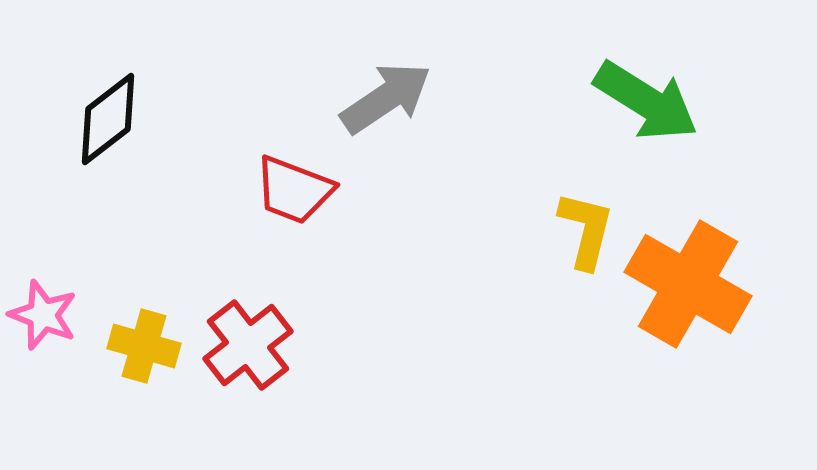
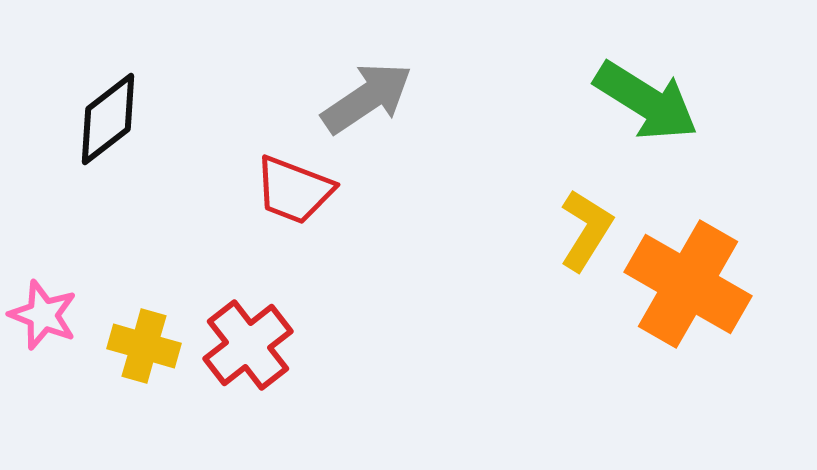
gray arrow: moved 19 px left
yellow L-shape: rotated 18 degrees clockwise
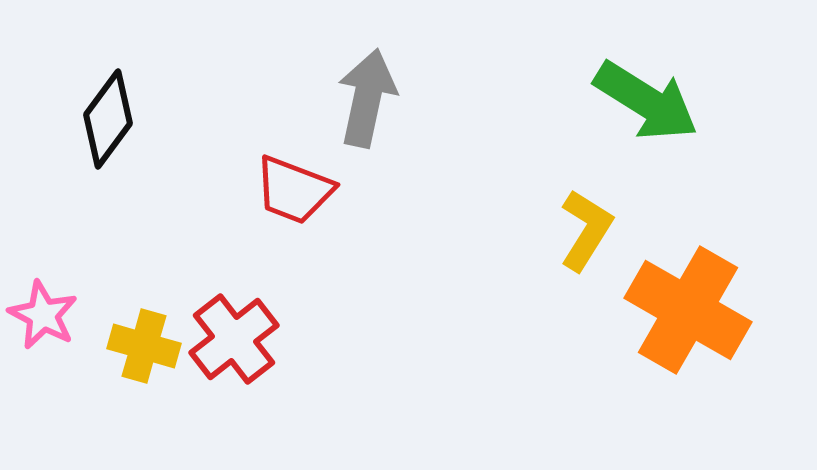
gray arrow: rotated 44 degrees counterclockwise
black diamond: rotated 16 degrees counterclockwise
orange cross: moved 26 px down
pink star: rotated 6 degrees clockwise
red cross: moved 14 px left, 6 px up
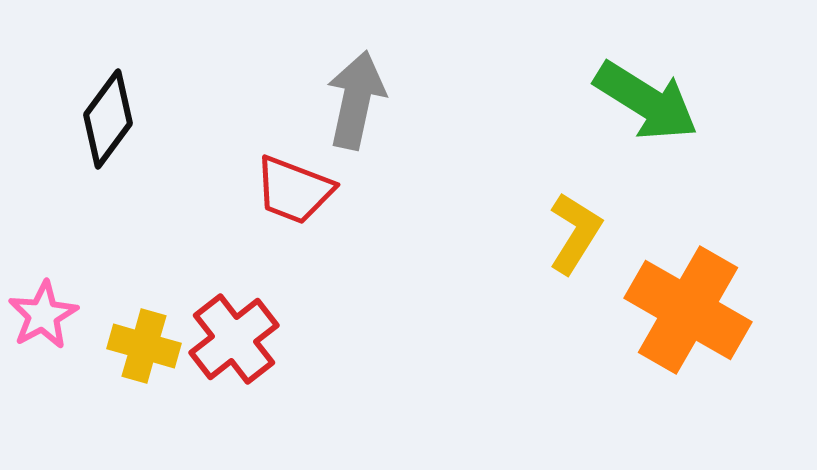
gray arrow: moved 11 px left, 2 px down
yellow L-shape: moved 11 px left, 3 px down
pink star: rotated 16 degrees clockwise
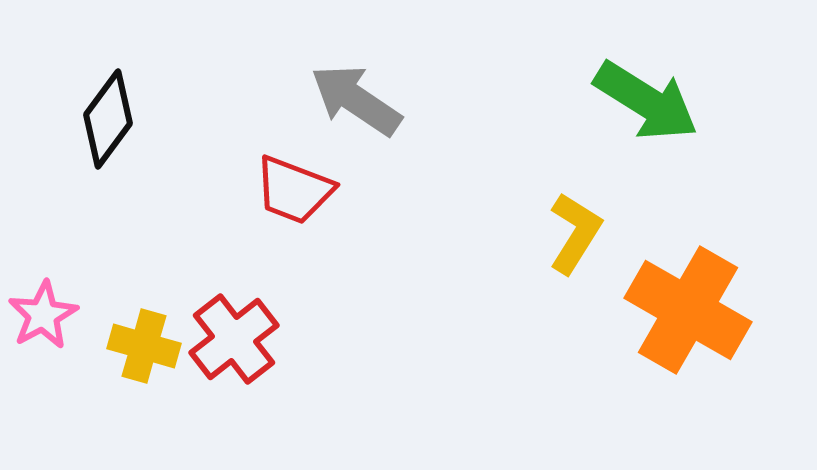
gray arrow: rotated 68 degrees counterclockwise
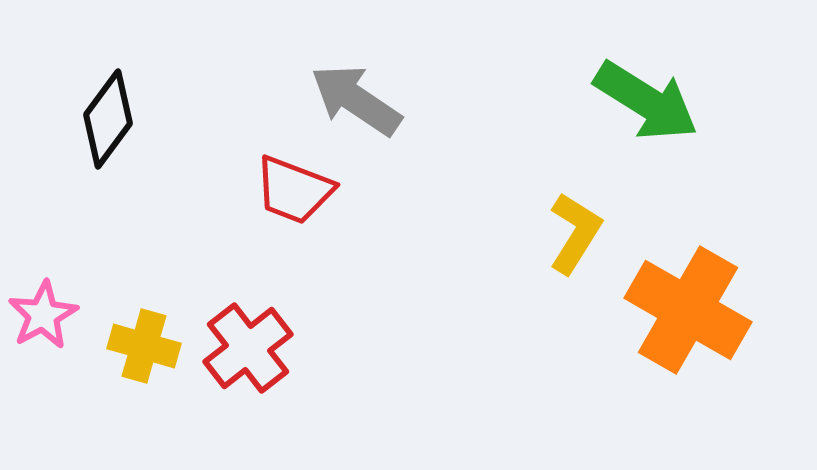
red cross: moved 14 px right, 9 px down
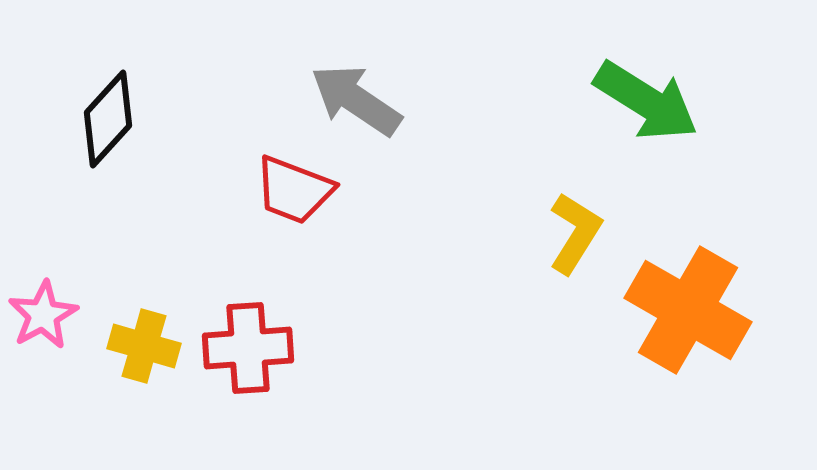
black diamond: rotated 6 degrees clockwise
red cross: rotated 34 degrees clockwise
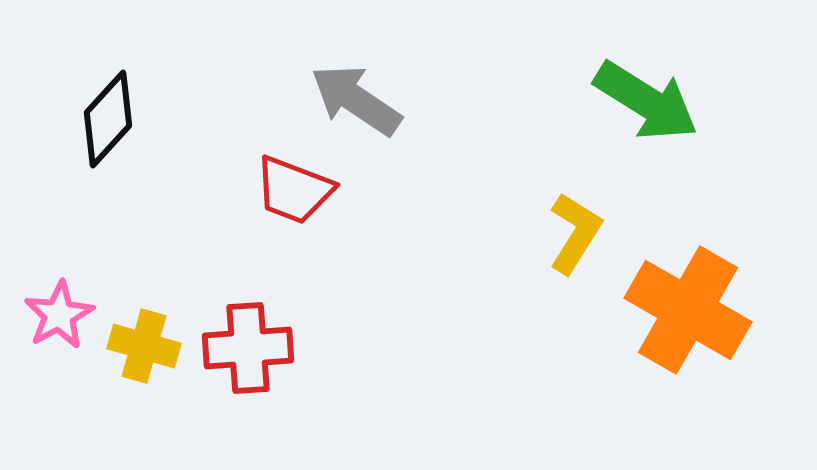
pink star: moved 16 px right
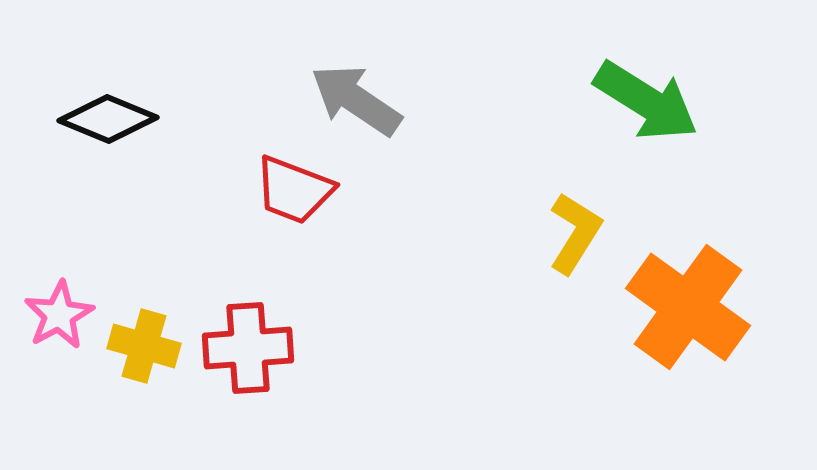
black diamond: rotated 70 degrees clockwise
orange cross: moved 3 px up; rotated 6 degrees clockwise
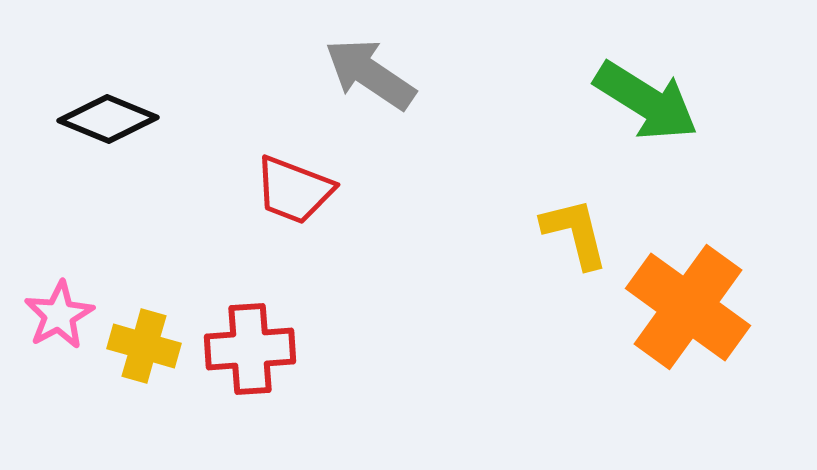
gray arrow: moved 14 px right, 26 px up
yellow L-shape: rotated 46 degrees counterclockwise
red cross: moved 2 px right, 1 px down
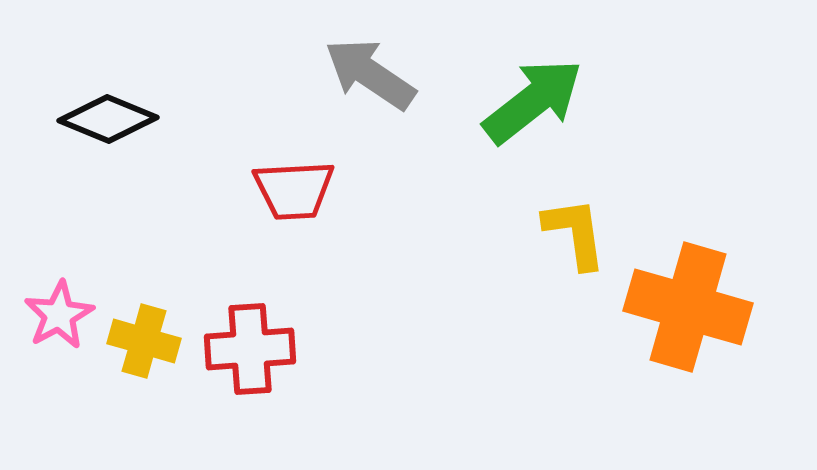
green arrow: moved 113 px left; rotated 70 degrees counterclockwise
red trapezoid: rotated 24 degrees counterclockwise
yellow L-shape: rotated 6 degrees clockwise
orange cross: rotated 20 degrees counterclockwise
yellow cross: moved 5 px up
